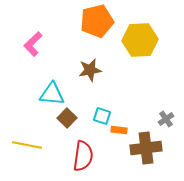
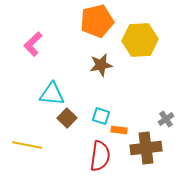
brown star: moved 11 px right, 5 px up
cyan square: moved 1 px left
red semicircle: moved 17 px right
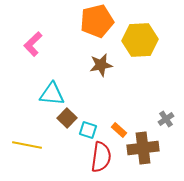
cyan square: moved 13 px left, 14 px down
orange rectangle: rotated 35 degrees clockwise
brown cross: moved 3 px left
red semicircle: moved 1 px right, 1 px down
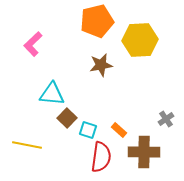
brown cross: moved 1 px right, 4 px down; rotated 8 degrees clockwise
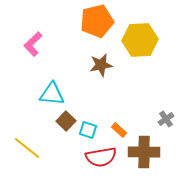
brown square: moved 1 px left, 3 px down
yellow line: moved 3 px down; rotated 28 degrees clockwise
red semicircle: rotated 72 degrees clockwise
